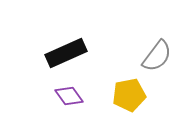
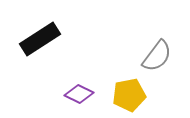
black rectangle: moved 26 px left, 14 px up; rotated 9 degrees counterclockwise
purple diamond: moved 10 px right, 2 px up; rotated 28 degrees counterclockwise
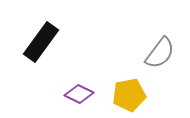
black rectangle: moved 1 px right, 3 px down; rotated 21 degrees counterclockwise
gray semicircle: moved 3 px right, 3 px up
